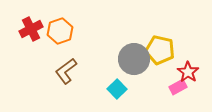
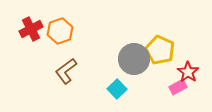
yellow pentagon: rotated 12 degrees clockwise
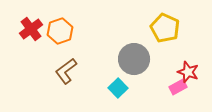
red cross: rotated 10 degrees counterclockwise
yellow pentagon: moved 5 px right, 22 px up
red star: rotated 15 degrees counterclockwise
cyan square: moved 1 px right, 1 px up
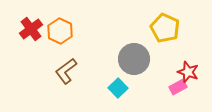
orange hexagon: rotated 15 degrees counterclockwise
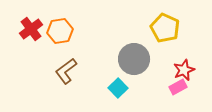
orange hexagon: rotated 25 degrees clockwise
red star: moved 4 px left, 2 px up; rotated 30 degrees clockwise
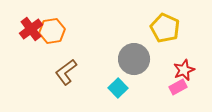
orange hexagon: moved 8 px left
brown L-shape: moved 1 px down
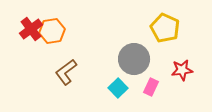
red star: moved 2 px left; rotated 15 degrees clockwise
pink rectangle: moved 27 px left; rotated 36 degrees counterclockwise
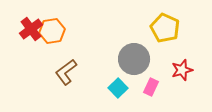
red star: rotated 10 degrees counterclockwise
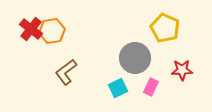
red cross: rotated 15 degrees counterclockwise
gray circle: moved 1 px right, 1 px up
red star: rotated 15 degrees clockwise
cyan square: rotated 18 degrees clockwise
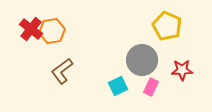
yellow pentagon: moved 2 px right, 2 px up
gray circle: moved 7 px right, 2 px down
brown L-shape: moved 4 px left, 1 px up
cyan square: moved 2 px up
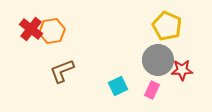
gray circle: moved 16 px right
brown L-shape: rotated 16 degrees clockwise
pink rectangle: moved 1 px right, 3 px down
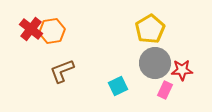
yellow pentagon: moved 17 px left, 3 px down; rotated 16 degrees clockwise
gray circle: moved 3 px left, 3 px down
pink rectangle: moved 13 px right
